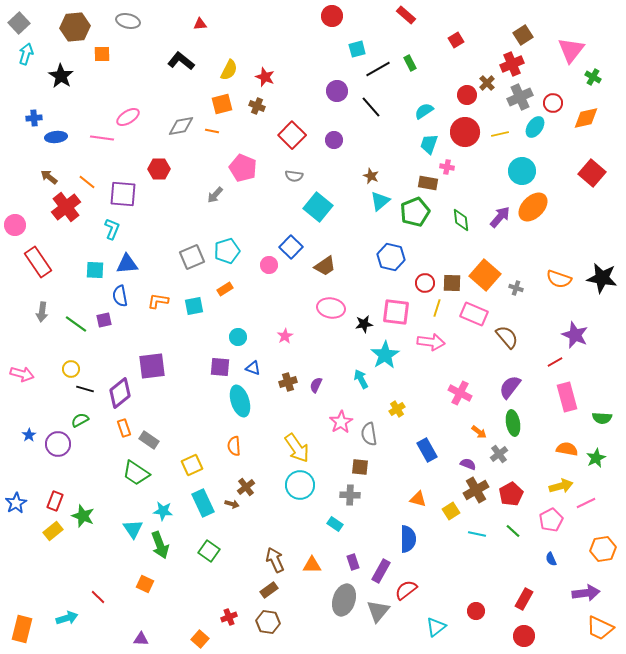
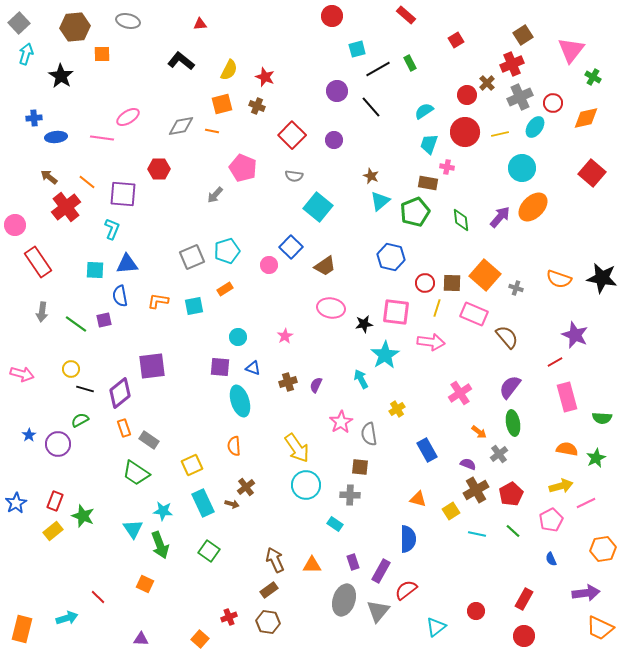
cyan circle at (522, 171): moved 3 px up
pink cross at (460, 393): rotated 30 degrees clockwise
cyan circle at (300, 485): moved 6 px right
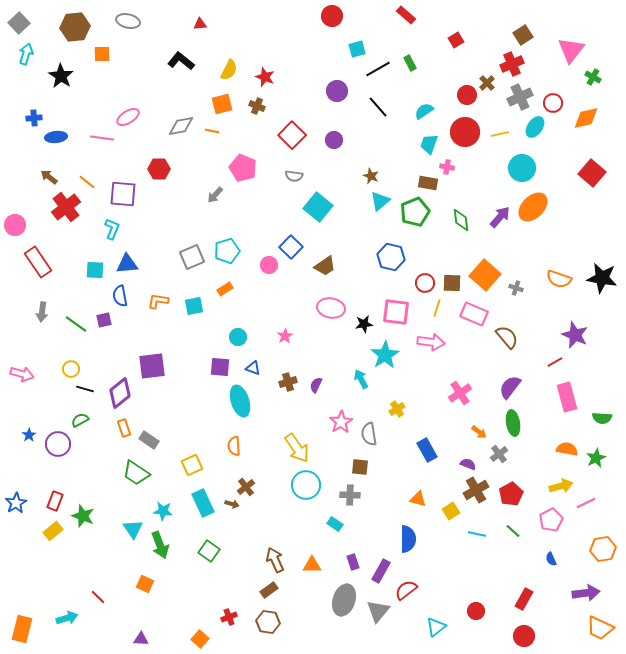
black line at (371, 107): moved 7 px right
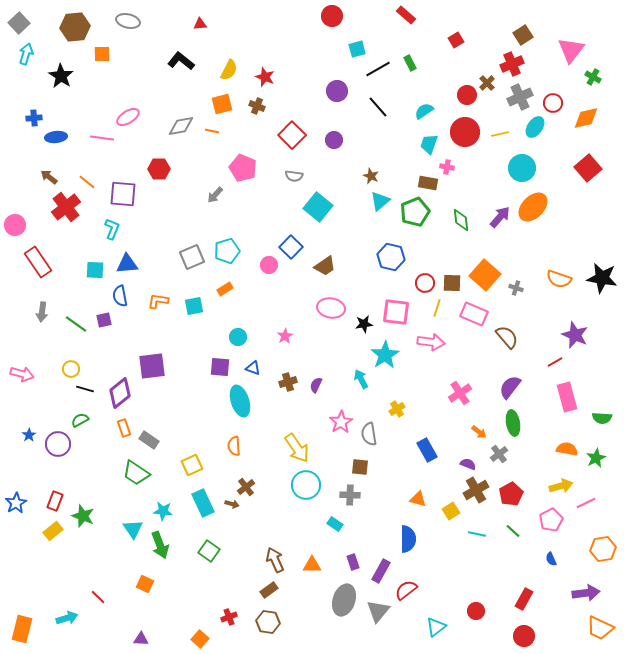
red square at (592, 173): moved 4 px left, 5 px up; rotated 8 degrees clockwise
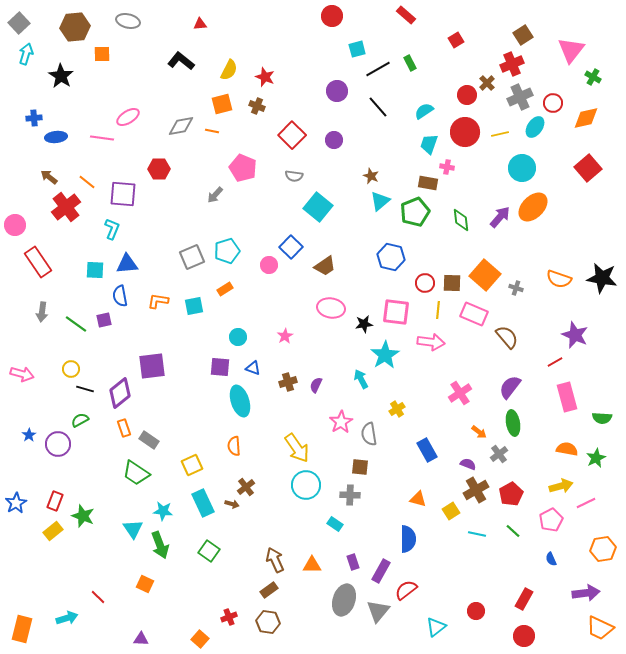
yellow line at (437, 308): moved 1 px right, 2 px down; rotated 12 degrees counterclockwise
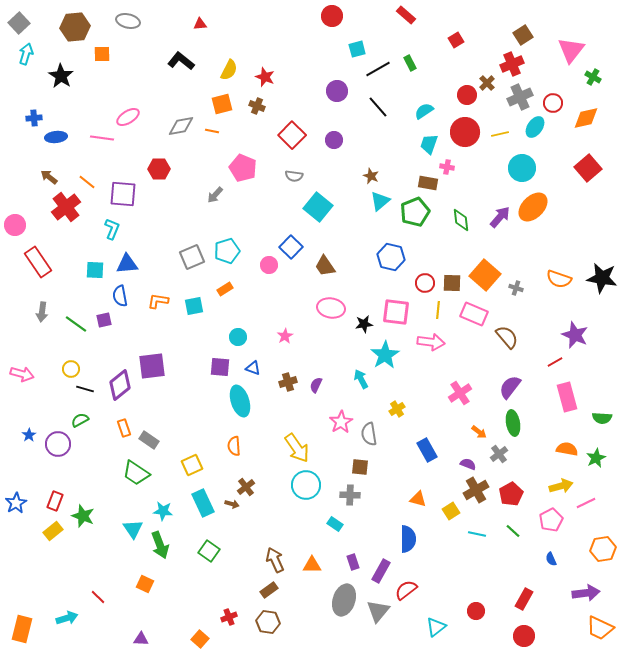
brown trapezoid at (325, 266): rotated 90 degrees clockwise
purple diamond at (120, 393): moved 8 px up
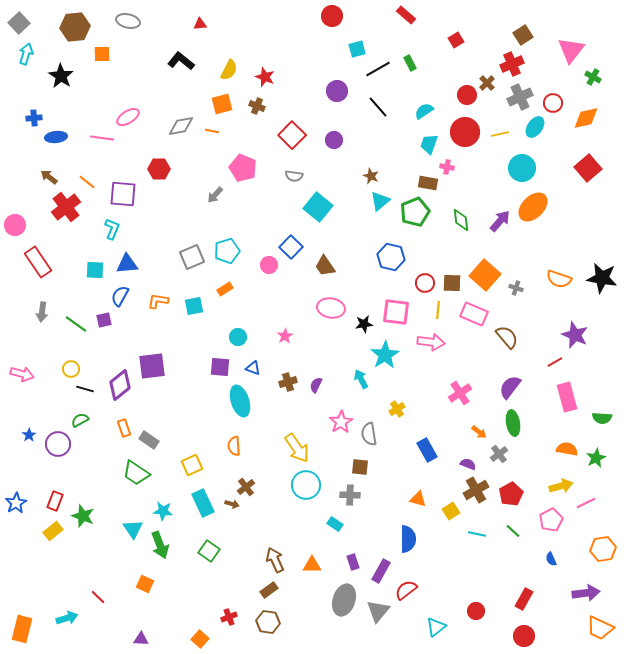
purple arrow at (500, 217): moved 4 px down
blue semicircle at (120, 296): rotated 40 degrees clockwise
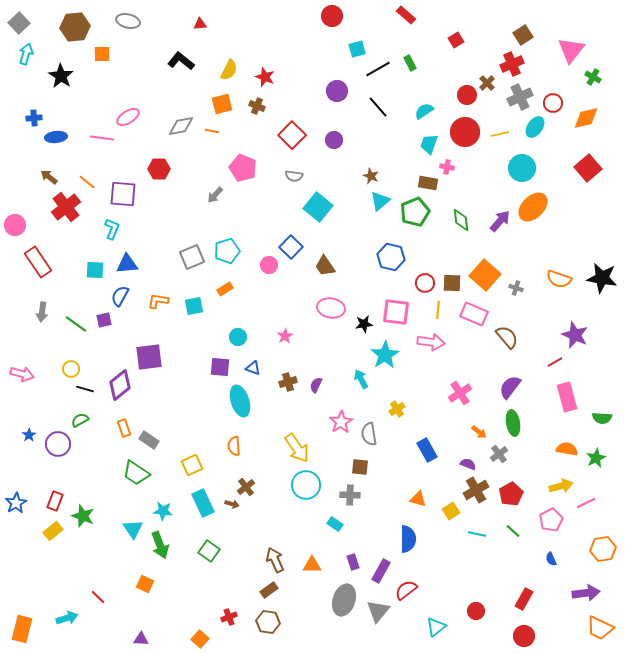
purple square at (152, 366): moved 3 px left, 9 px up
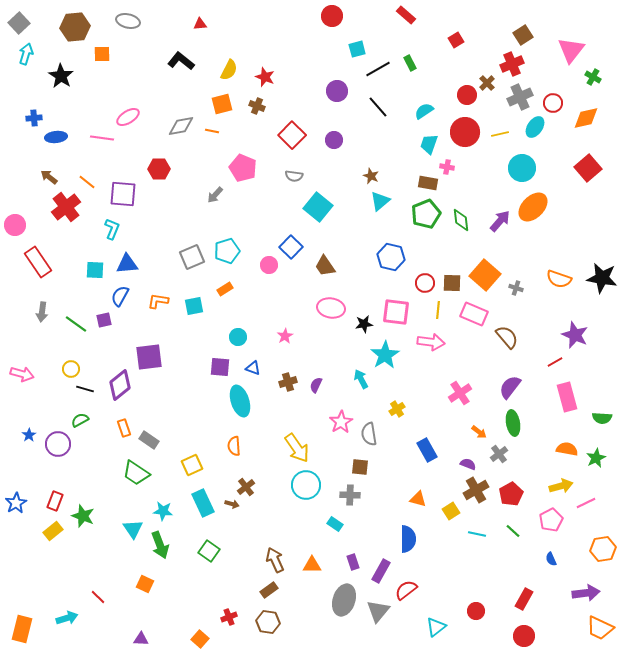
green pentagon at (415, 212): moved 11 px right, 2 px down
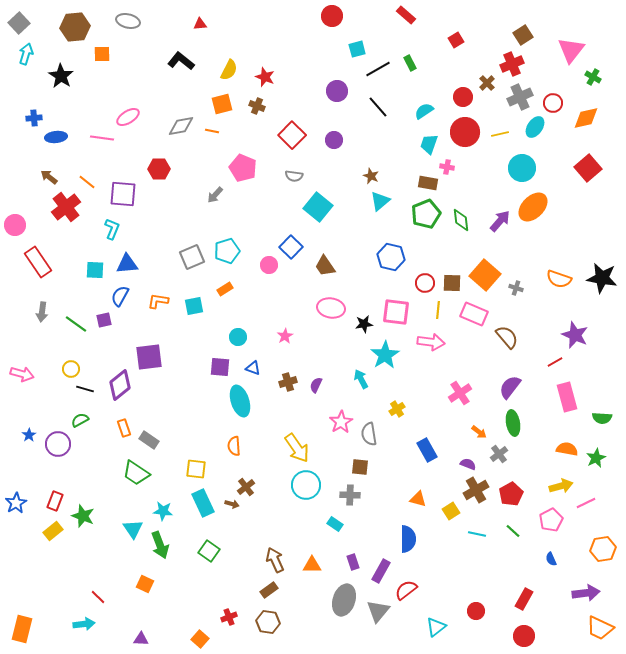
red circle at (467, 95): moved 4 px left, 2 px down
yellow square at (192, 465): moved 4 px right, 4 px down; rotated 30 degrees clockwise
cyan arrow at (67, 618): moved 17 px right, 6 px down; rotated 10 degrees clockwise
